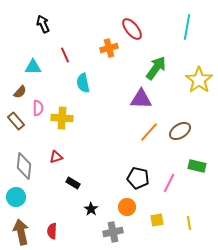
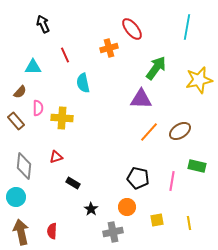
yellow star: rotated 24 degrees clockwise
pink line: moved 3 px right, 2 px up; rotated 18 degrees counterclockwise
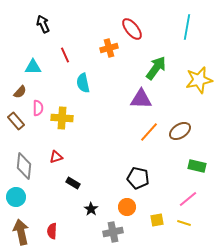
pink line: moved 16 px right, 18 px down; rotated 42 degrees clockwise
yellow line: moved 5 px left; rotated 64 degrees counterclockwise
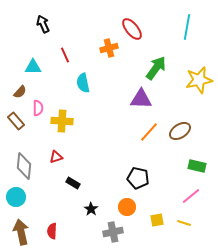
yellow cross: moved 3 px down
pink line: moved 3 px right, 3 px up
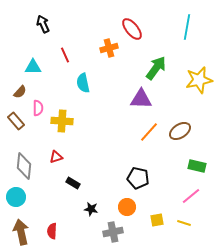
black star: rotated 24 degrees counterclockwise
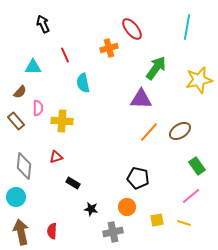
green rectangle: rotated 42 degrees clockwise
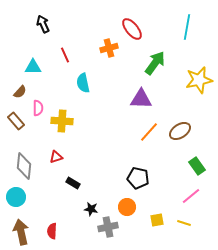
green arrow: moved 1 px left, 5 px up
gray cross: moved 5 px left, 5 px up
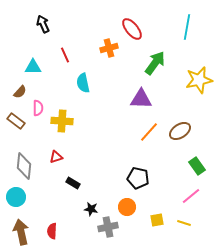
brown rectangle: rotated 12 degrees counterclockwise
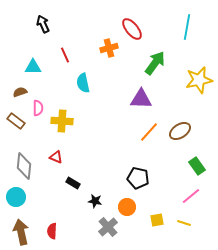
brown semicircle: rotated 152 degrees counterclockwise
red triangle: rotated 40 degrees clockwise
black star: moved 4 px right, 8 px up
gray cross: rotated 30 degrees counterclockwise
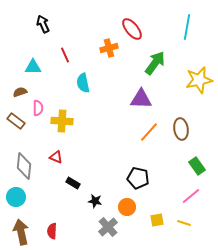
brown ellipse: moved 1 px right, 2 px up; rotated 65 degrees counterclockwise
